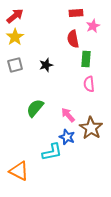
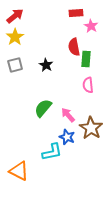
pink star: moved 2 px left; rotated 16 degrees counterclockwise
red semicircle: moved 1 px right, 8 px down
black star: rotated 24 degrees counterclockwise
pink semicircle: moved 1 px left, 1 px down
green semicircle: moved 8 px right
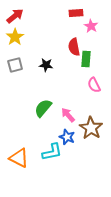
black star: rotated 24 degrees counterclockwise
pink semicircle: moved 6 px right; rotated 21 degrees counterclockwise
orange triangle: moved 13 px up
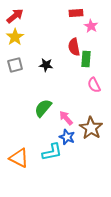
pink arrow: moved 2 px left, 3 px down
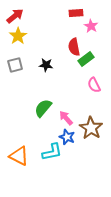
yellow star: moved 3 px right, 1 px up
green rectangle: rotated 49 degrees clockwise
orange triangle: moved 2 px up
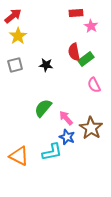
red arrow: moved 2 px left
red semicircle: moved 5 px down
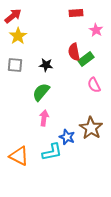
pink star: moved 5 px right, 4 px down
gray square: rotated 21 degrees clockwise
green semicircle: moved 2 px left, 16 px up
pink arrow: moved 22 px left; rotated 49 degrees clockwise
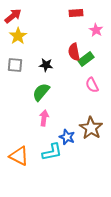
pink semicircle: moved 2 px left
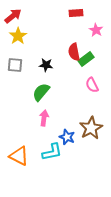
brown star: rotated 10 degrees clockwise
